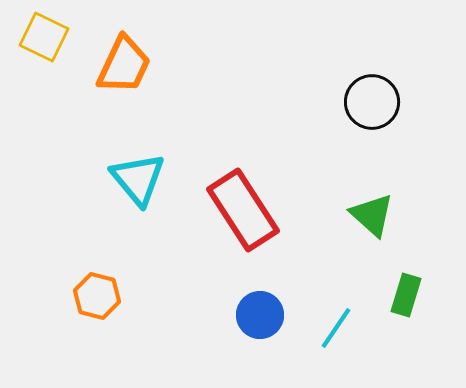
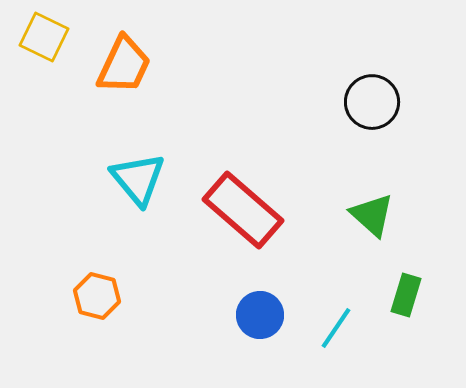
red rectangle: rotated 16 degrees counterclockwise
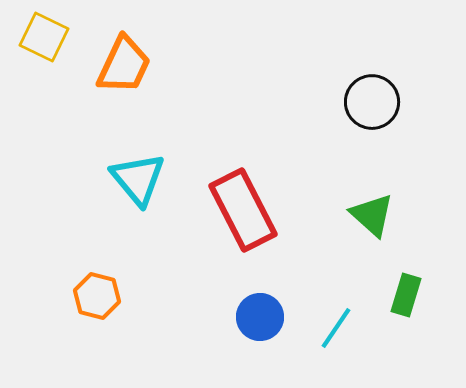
red rectangle: rotated 22 degrees clockwise
blue circle: moved 2 px down
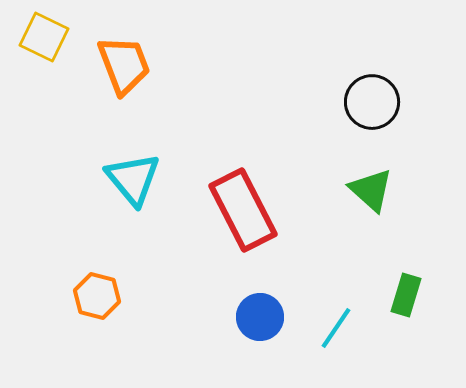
orange trapezoid: rotated 46 degrees counterclockwise
cyan triangle: moved 5 px left
green triangle: moved 1 px left, 25 px up
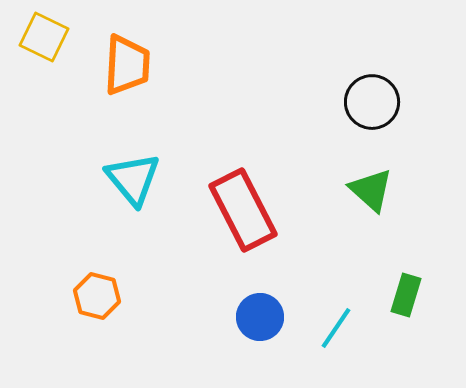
orange trapezoid: moved 3 px right; rotated 24 degrees clockwise
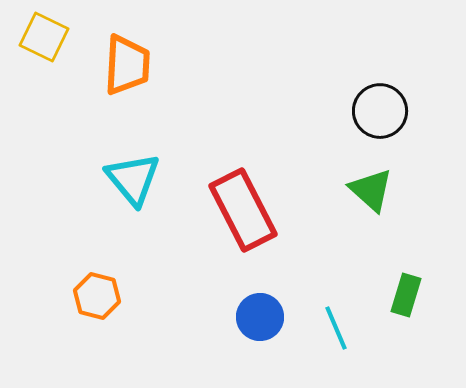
black circle: moved 8 px right, 9 px down
cyan line: rotated 57 degrees counterclockwise
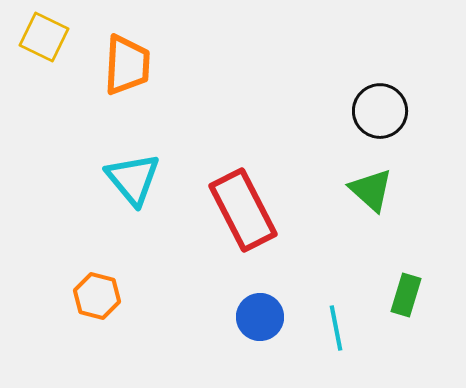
cyan line: rotated 12 degrees clockwise
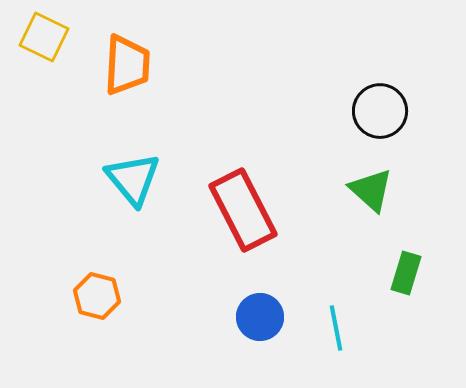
green rectangle: moved 22 px up
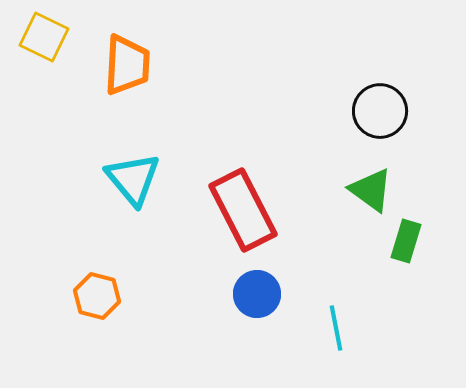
green triangle: rotated 6 degrees counterclockwise
green rectangle: moved 32 px up
blue circle: moved 3 px left, 23 px up
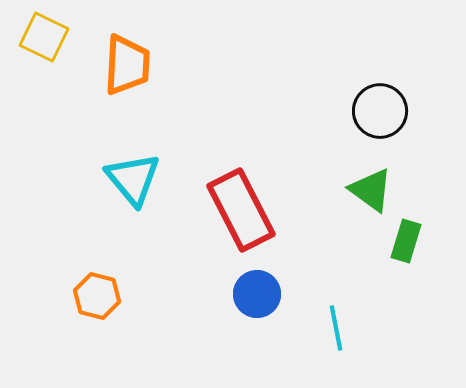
red rectangle: moved 2 px left
